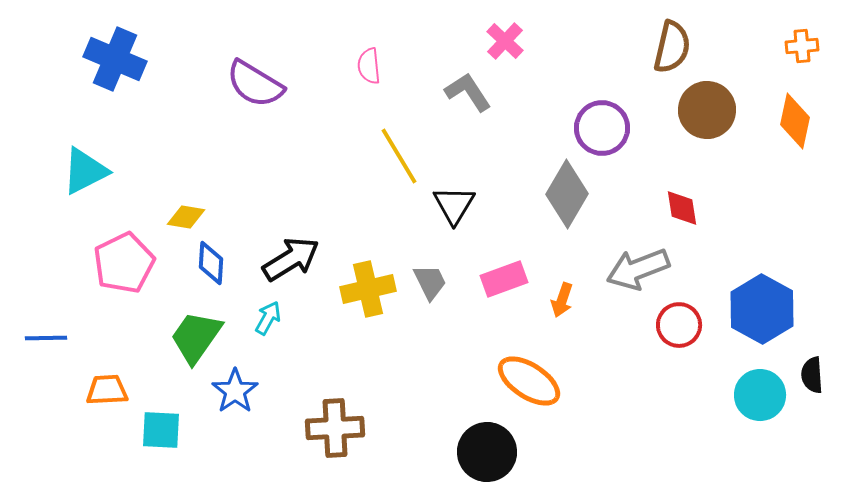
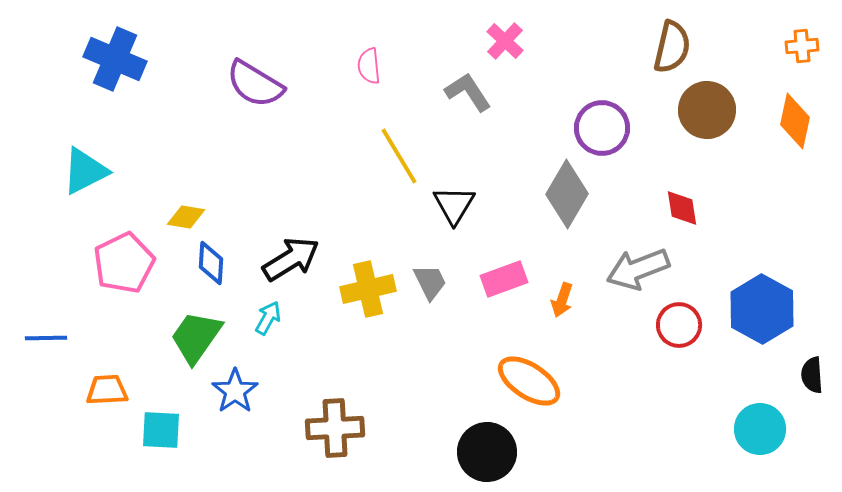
cyan circle: moved 34 px down
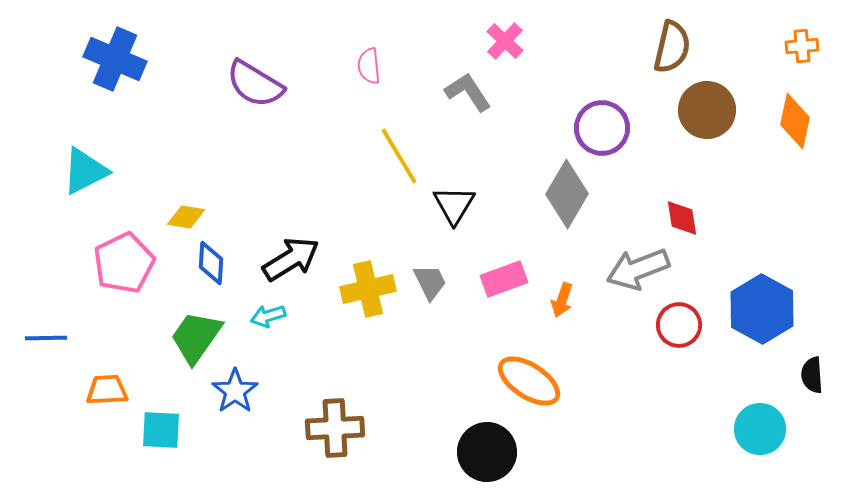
red diamond: moved 10 px down
cyan arrow: moved 2 px up; rotated 136 degrees counterclockwise
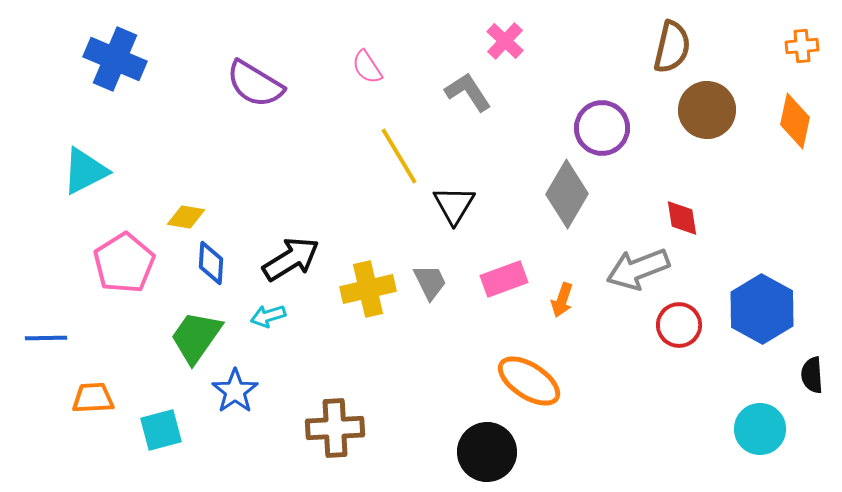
pink semicircle: moved 2 px left, 1 px down; rotated 27 degrees counterclockwise
pink pentagon: rotated 6 degrees counterclockwise
orange trapezoid: moved 14 px left, 8 px down
cyan square: rotated 18 degrees counterclockwise
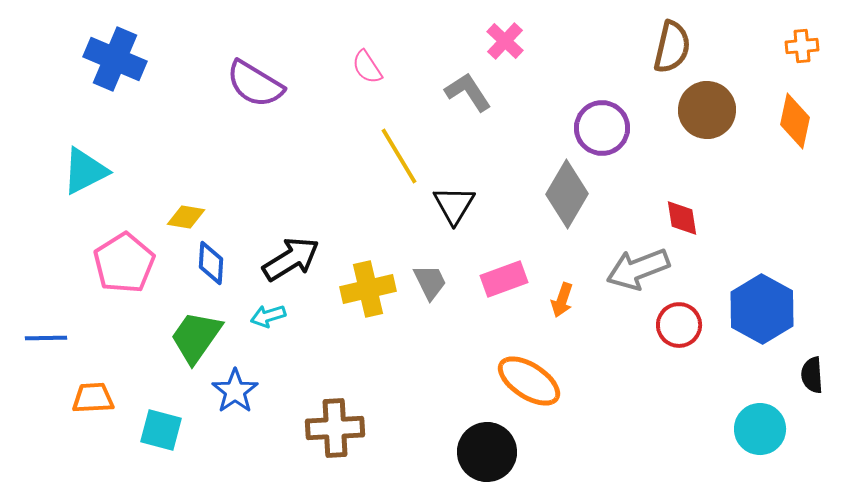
cyan square: rotated 30 degrees clockwise
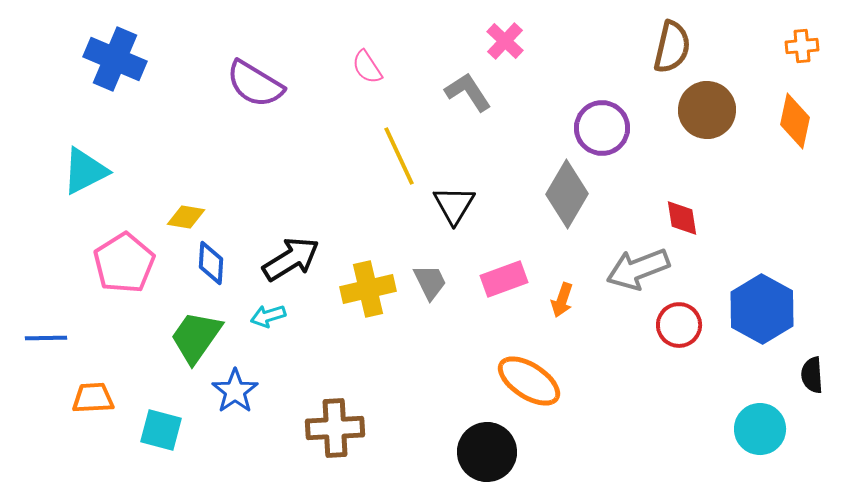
yellow line: rotated 6 degrees clockwise
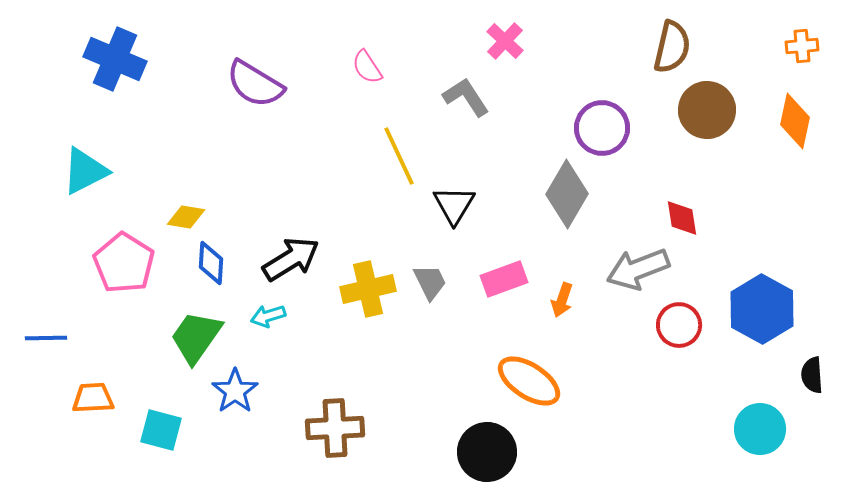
gray L-shape: moved 2 px left, 5 px down
pink pentagon: rotated 8 degrees counterclockwise
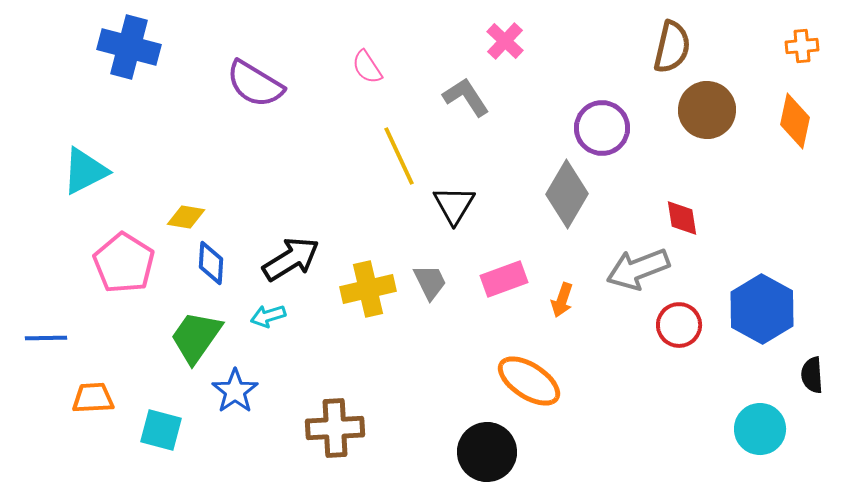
blue cross: moved 14 px right, 12 px up; rotated 8 degrees counterclockwise
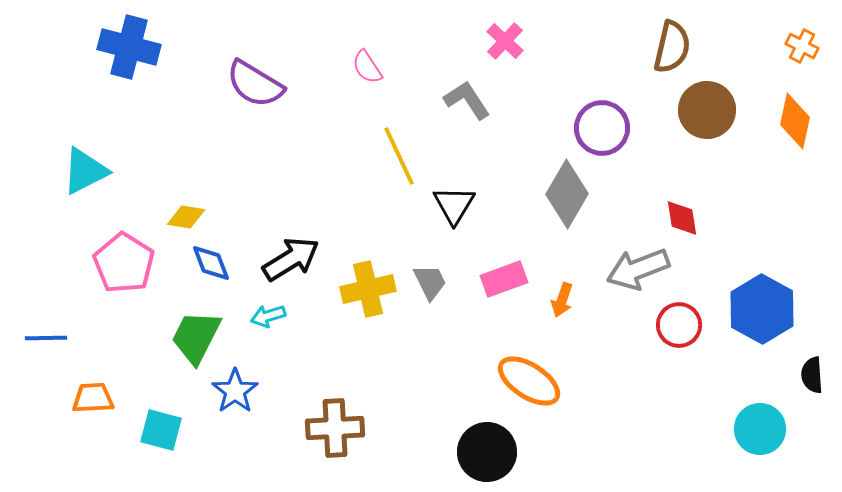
orange cross: rotated 32 degrees clockwise
gray L-shape: moved 1 px right, 3 px down
blue diamond: rotated 24 degrees counterclockwise
green trapezoid: rotated 8 degrees counterclockwise
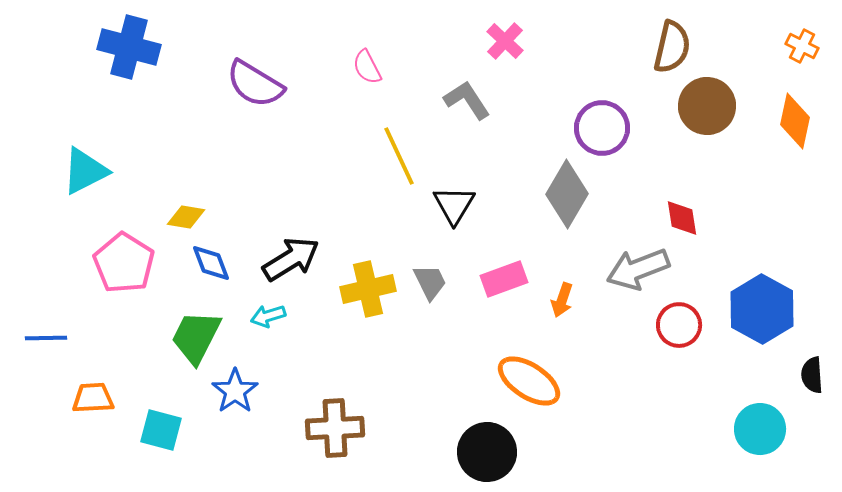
pink semicircle: rotated 6 degrees clockwise
brown circle: moved 4 px up
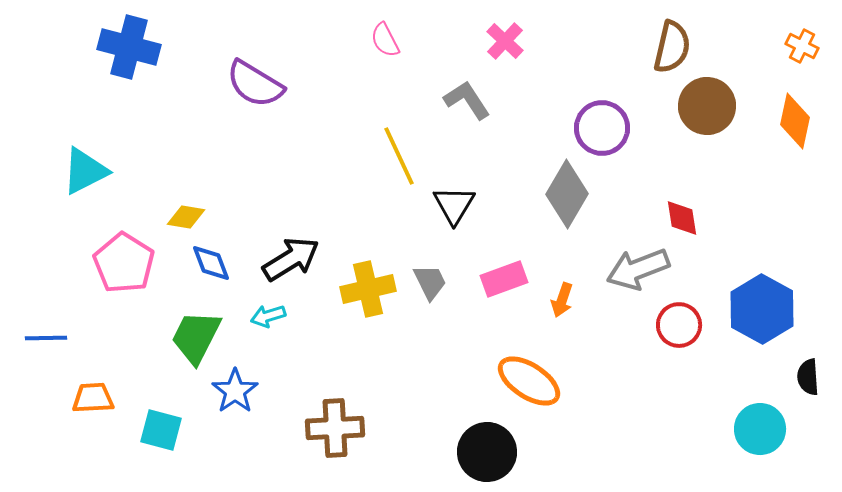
pink semicircle: moved 18 px right, 27 px up
black semicircle: moved 4 px left, 2 px down
